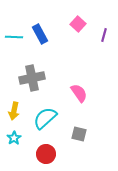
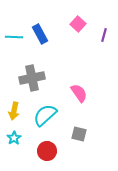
cyan semicircle: moved 3 px up
red circle: moved 1 px right, 3 px up
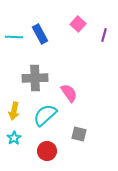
gray cross: moved 3 px right; rotated 10 degrees clockwise
pink semicircle: moved 10 px left
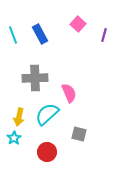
cyan line: moved 1 px left, 2 px up; rotated 66 degrees clockwise
pink semicircle: rotated 12 degrees clockwise
yellow arrow: moved 5 px right, 6 px down
cyan semicircle: moved 2 px right, 1 px up
red circle: moved 1 px down
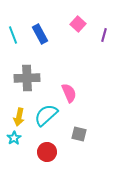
gray cross: moved 8 px left
cyan semicircle: moved 1 px left, 1 px down
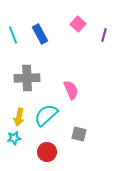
pink semicircle: moved 2 px right, 3 px up
cyan star: rotated 24 degrees clockwise
